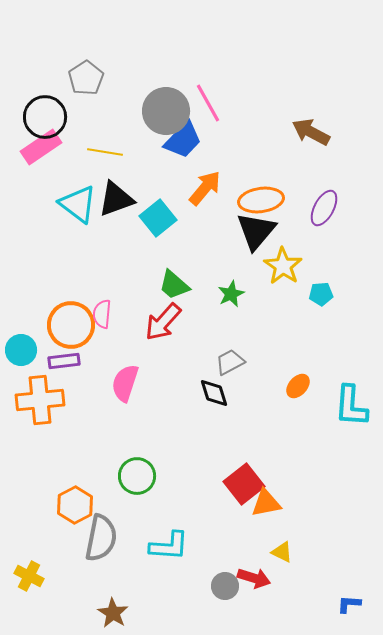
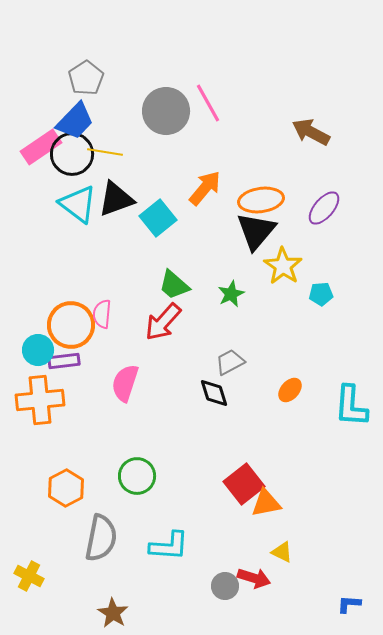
black circle at (45, 117): moved 27 px right, 37 px down
blue trapezoid at (183, 140): moved 108 px left, 19 px up
purple ellipse at (324, 208): rotated 12 degrees clockwise
cyan circle at (21, 350): moved 17 px right
orange ellipse at (298, 386): moved 8 px left, 4 px down
orange hexagon at (75, 505): moved 9 px left, 17 px up
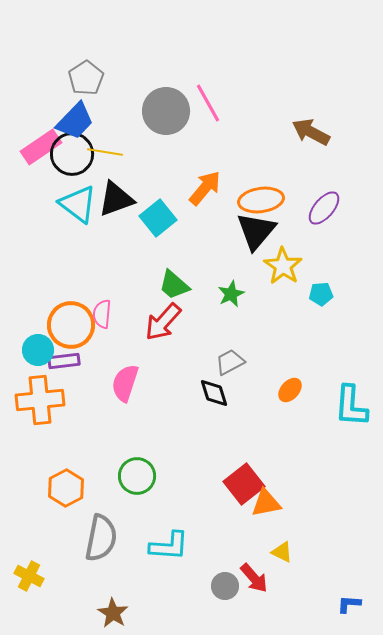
red arrow at (254, 578): rotated 32 degrees clockwise
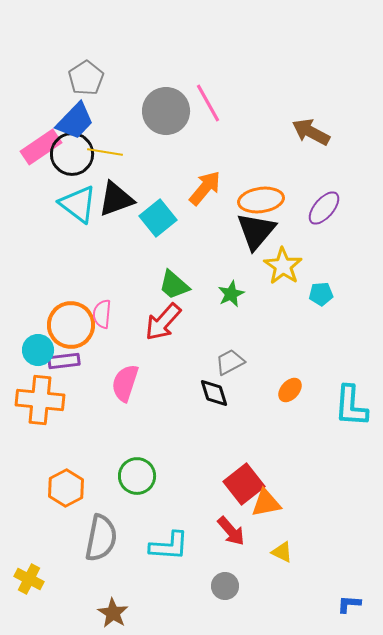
orange cross at (40, 400): rotated 12 degrees clockwise
yellow cross at (29, 576): moved 3 px down
red arrow at (254, 578): moved 23 px left, 47 px up
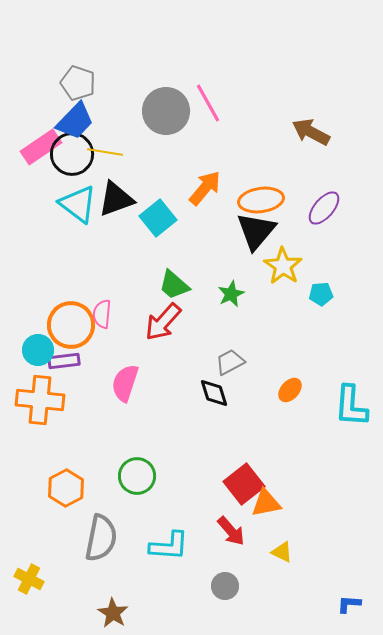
gray pentagon at (86, 78): moved 8 px left, 5 px down; rotated 20 degrees counterclockwise
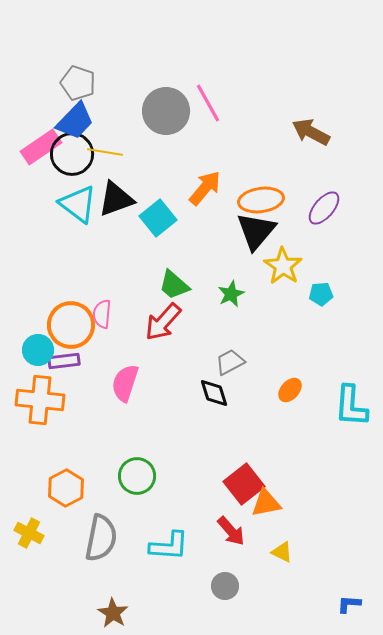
yellow cross at (29, 579): moved 46 px up
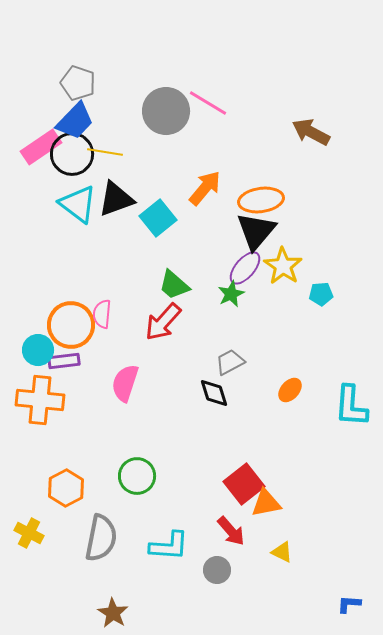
pink line at (208, 103): rotated 30 degrees counterclockwise
purple ellipse at (324, 208): moved 79 px left, 60 px down
gray circle at (225, 586): moved 8 px left, 16 px up
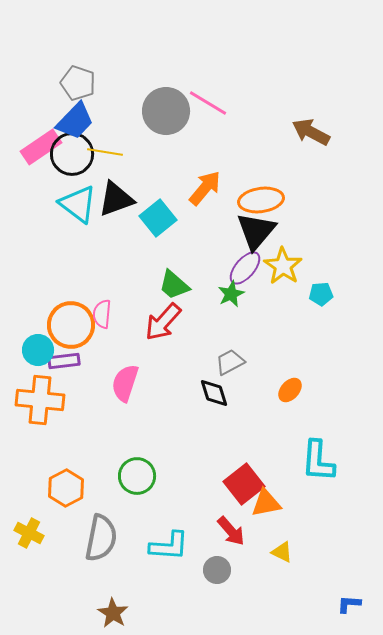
cyan L-shape at (351, 406): moved 33 px left, 55 px down
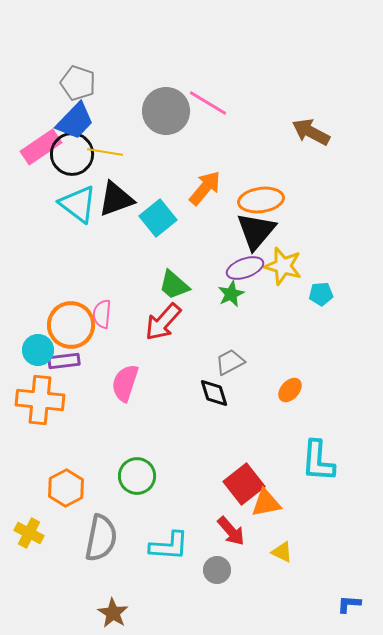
yellow star at (283, 266): rotated 18 degrees counterclockwise
purple ellipse at (245, 268): rotated 30 degrees clockwise
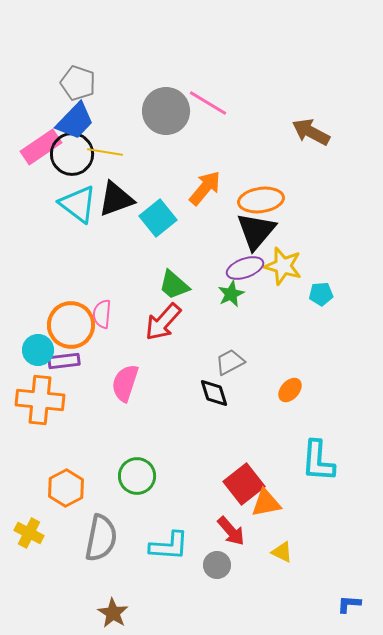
gray circle at (217, 570): moved 5 px up
